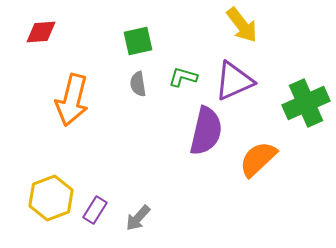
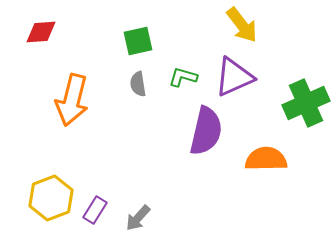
purple triangle: moved 4 px up
orange semicircle: moved 8 px right; rotated 42 degrees clockwise
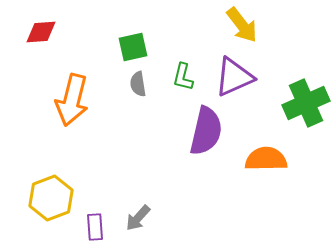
green square: moved 5 px left, 6 px down
green L-shape: rotated 92 degrees counterclockwise
purple rectangle: moved 17 px down; rotated 36 degrees counterclockwise
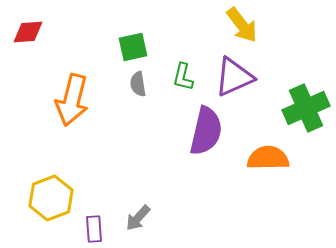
red diamond: moved 13 px left
green cross: moved 5 px down
orange semicircle: moved 2 px right, 1 px up
purple rectangle: moved 1 px left, 2 px down
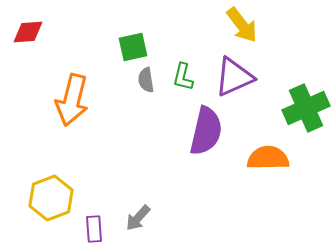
gray semicircle: moved 8 px right, 4 px up
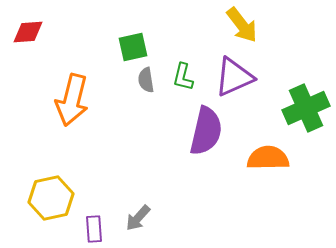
yellow hexagon: rotated 9 degrees clockwise
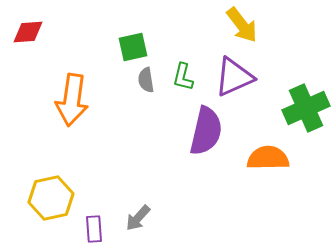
orange arrow: rotated 6 degrees counterclockwise
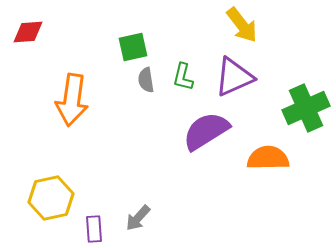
purple semicircle: rotated 135 degrees counterclockwise
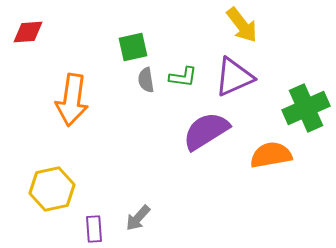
green L-shape: rotated 96 degrees counterclockwise
orange semicircle: moved 3 px right, 3 px up; rotated 9 degrees counterclockwise
yellow hexagon: moved 1 px right, 9 px up
